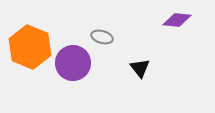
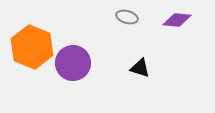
gray ellipse: moved 25 px right, 20 px up
orange hexagon: moved 2 px right
black triangle: rotated 35 degrees counterclockwise
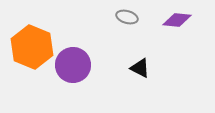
purple circle: moved 2 px down
black triangle: rotated 10 degrees clockwise
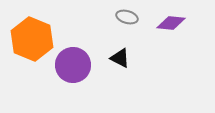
purple diamond: moved 6 px left, 3 px down
orange hexagon: moved 8 px up
black triangle: moved 20 px left, 10 px up
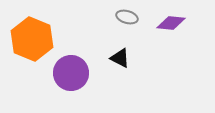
purple circle: moved 2 px left, 8 px down
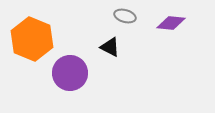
gray ellipse: moved 2 px left, 1 px up
black triangle: moved 10 px left, 11 px up
purple circle: moved 1 px left
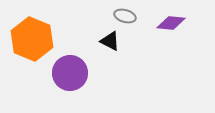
black triangle: moved 6 px up
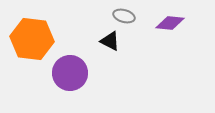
gray ellipse: moved 1 px left
purple diamond: moved 1 px left
orange hexagon: rotated 15 degrees counterclockwise
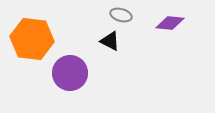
gray ellipse: moved 3 px left, 1 px up
